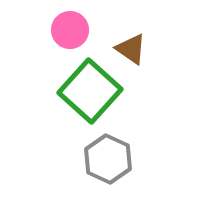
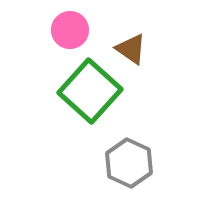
gray hexagon: moved 21 px right, 4 px down
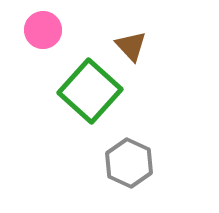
pink circle: moved 27 px left
brown triangle: moved 3 px up; rotated 12 degrees clockwise
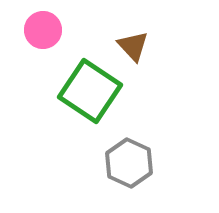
brown triangle: moved 2 px right
green square: rotated 8 degrees counterclockwise
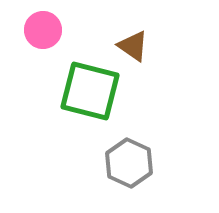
brown triangle: rotated 12 degrees counterclockwise
green square: rotated 20 degrees counterclockwise
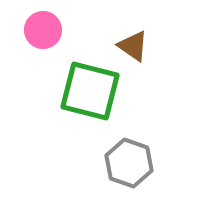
gray hexagon: rotated 6 degrees counterclockwise
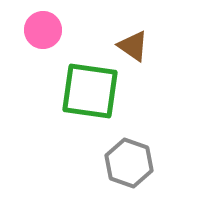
green square: rotated 6 degrees counterclockwise
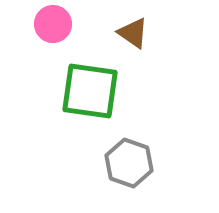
pink circle: moved 10 px right, 6 px up
brown triangle: moved 13 px up
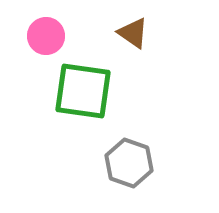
pink circle: moved 7 px left, 12 px down
green square: moved 7 px left
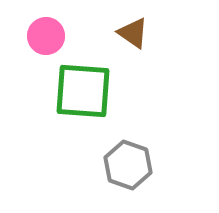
green square: rotated 4 degrees counterclockwise
gray hexagon: moved 1 px left, 2 px down
